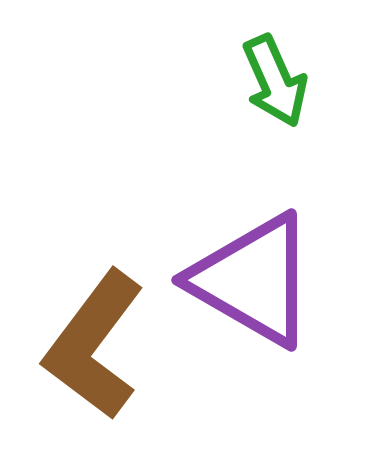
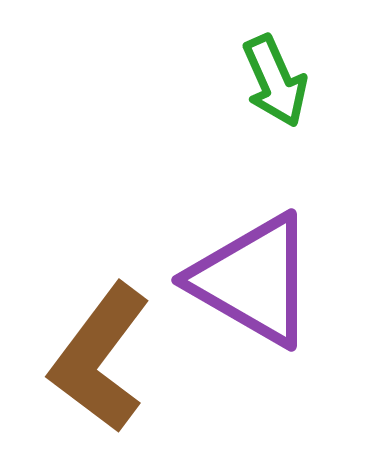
brown L-shape: moved 6 px right, 13 px down
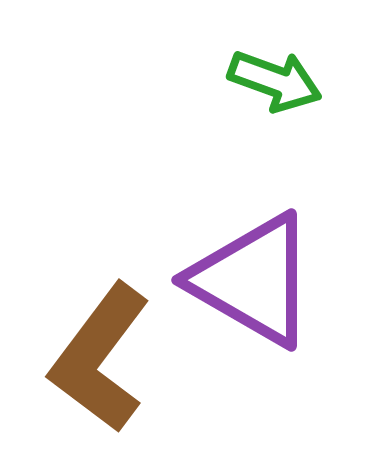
green arrow: rotated 46 degrees counterclockwise
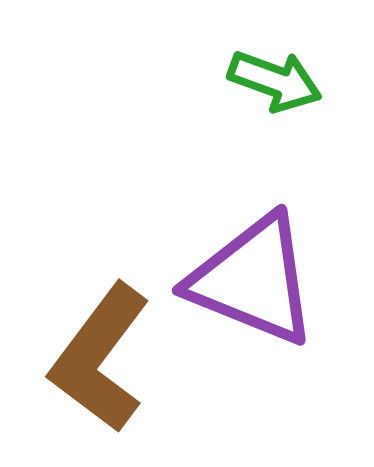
purple triangle: rotated 8 degrees counterclockwise
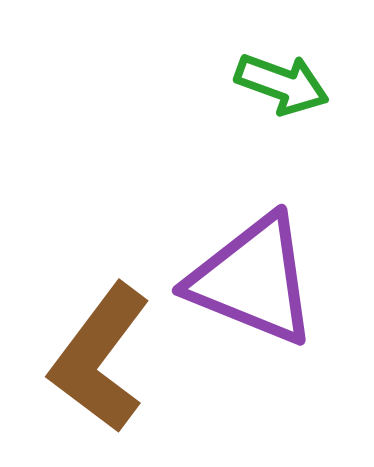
green arrow: moved 7 px right, 3 px down
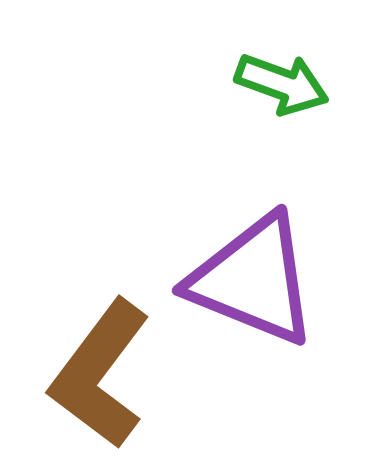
brown L-shape: moved 16 px down
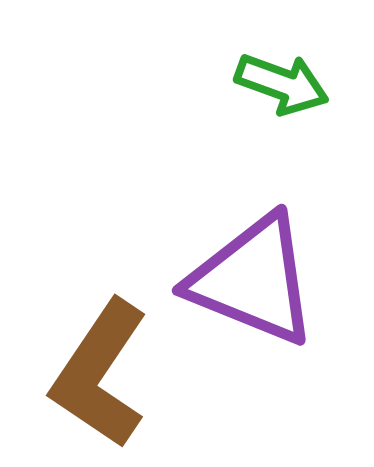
brown L-shape: rotated 3 degrees counterclockwise
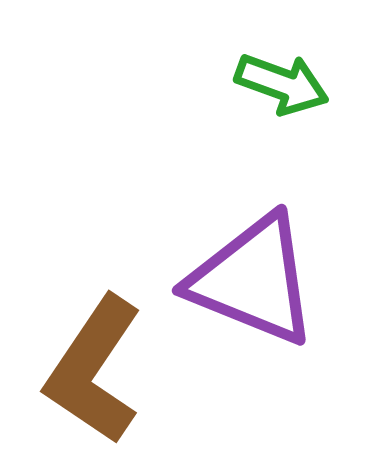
brown L-shape: moved 6 px left, 4 px up
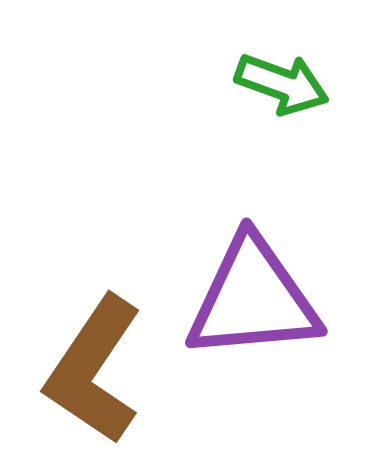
purple triangle: moved 19 px down; rotated 27 degrees counterclockwise
